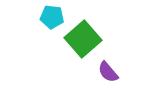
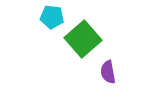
purple semicircle: rotated 30 degrees clockwise
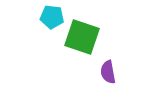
green square: moved 1 px left, 2 px up; rotated 30 degrees counterclockwise
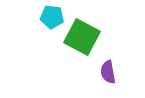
green square: rotated 9 degrees clockwise
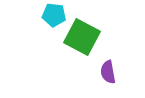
cyan pentagon: moved 2 px right, 2 px up
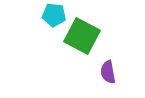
green square: moved 1 px up
